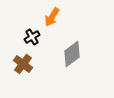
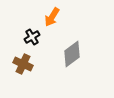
brown cross: rotated 12 degrees counterclockwise
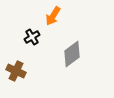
orange arrow: moved 1 px right, 1 px up
brown cross: moved 7 px left, 7 px down
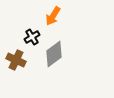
gray diamond: moved 18 px left
brown cross: moved 11 px up
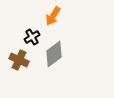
brown cross: moved 3 px right
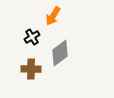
gray diamond: moved 6 px right, 1 px up
brown cross: moved 12 px right, 9 px down; rotated 24 degrees counterclockwise
